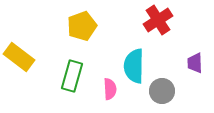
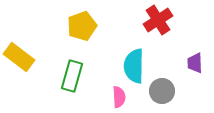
pink semicircle: moved 9 px right, 8 px down
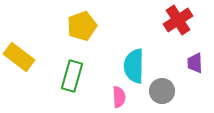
red cross: moved 20 px right
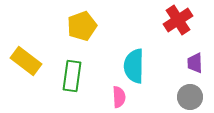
yellow rectangle: moved 7 px right, 4 px down
green rectangle: rotated 8 degrees counterclockwise
gray circle: moved 28 px right, 6 px down
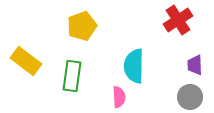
purple trapezoid: moved 2 px down
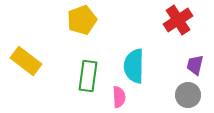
yellow pentagon: moved 6 px up
purple trapezoid: rotated 15 degrees clockwise
green rectangle: moved 16 px right
gray circle: moved 2 px left, 2 px up
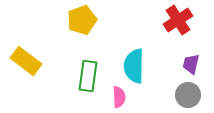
purple trapezoid: moved 4 px left, 1 px up
